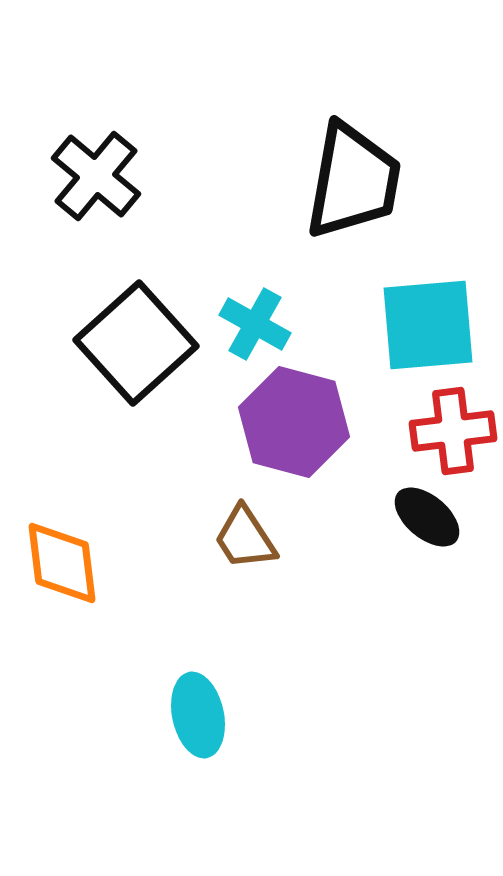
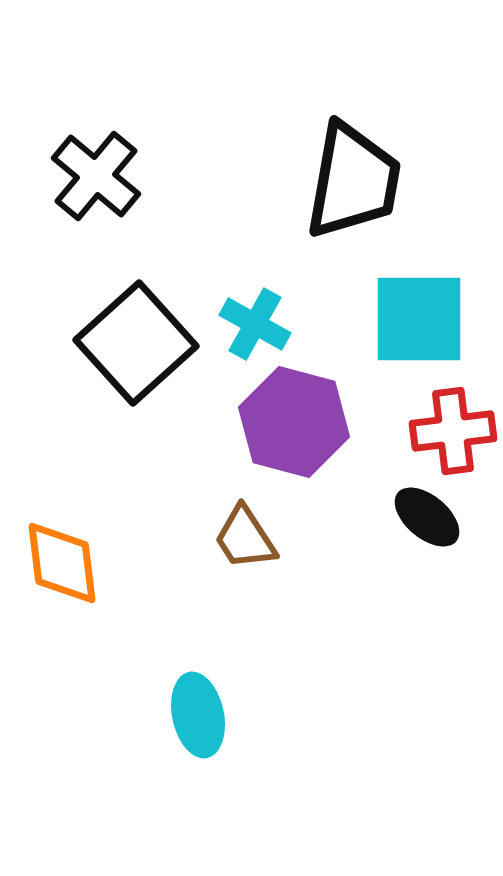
cyan square: moved 9 px left, 6 px up; rotated 5 degrees clockwise
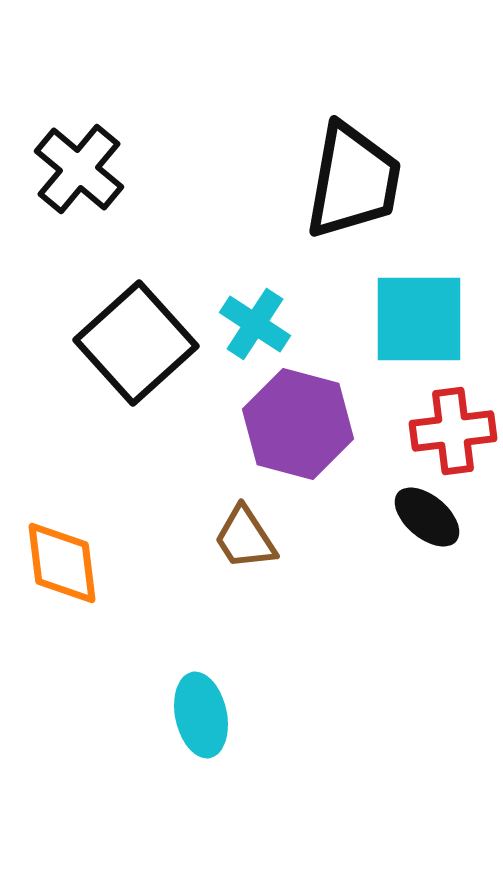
black cross: moved 17 px left, 7 px up
cyan cross: rotated 4 degrees clockwise
purple hexagon: moved 4 px right, 2 px down
cyan ellipse: moved 3 px right
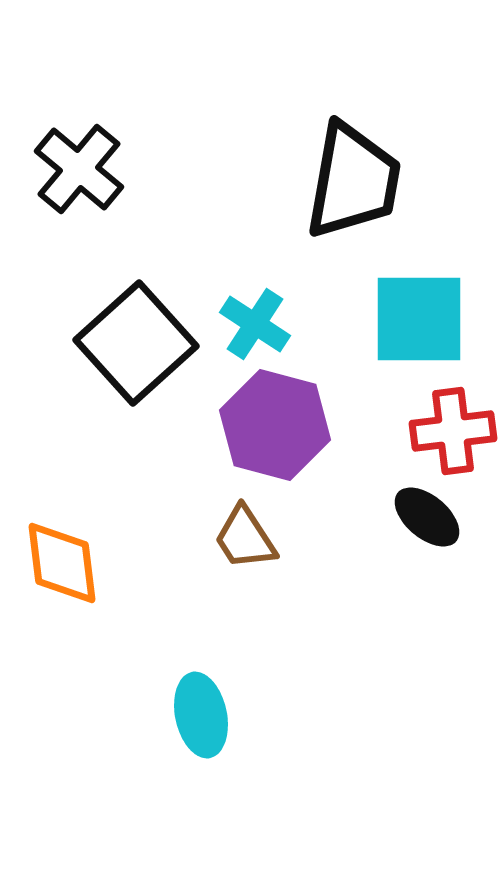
purple hexagon: moved 23 px left, 1 px down
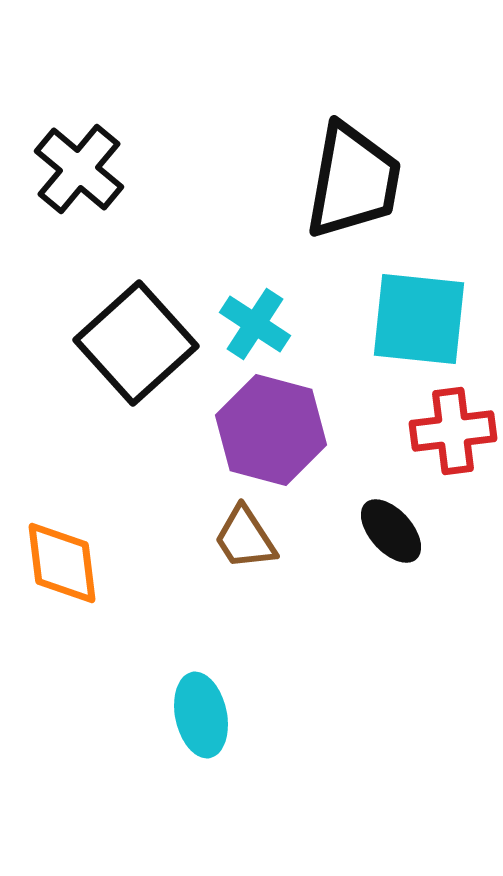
cyan square: rotated 6 degrees clockwise
purple hexagon: moved 4 px left, 5 px down
black ellipse: moved 36 px left, 14 px down; rotated 8 degrees clockwise
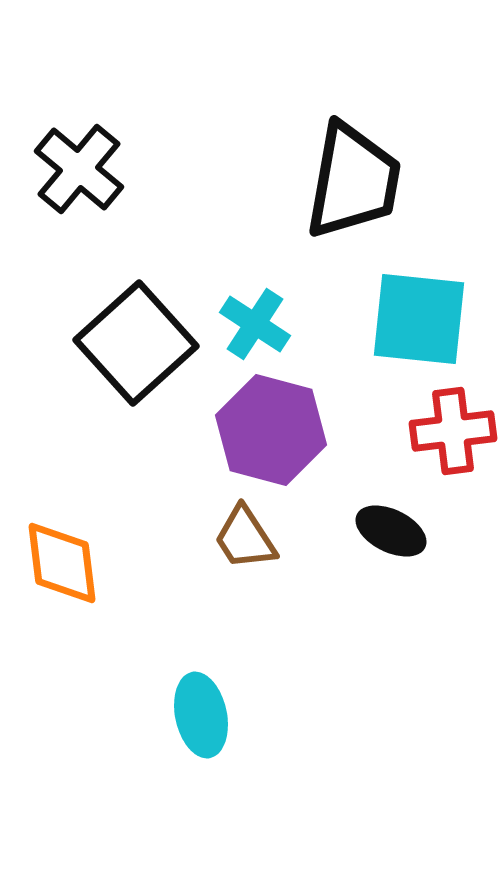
black ellipse: rotated 22 degrees counterclockwise
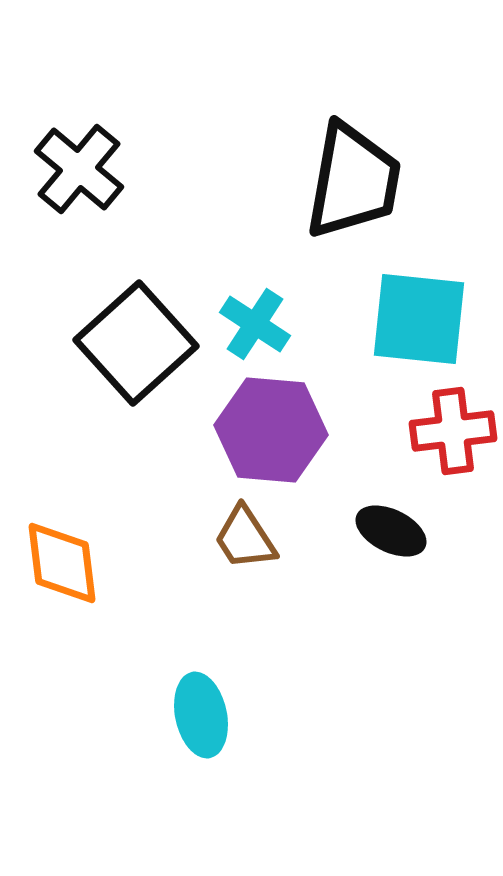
purple hexagon: rotated 10 degrees counterclockwise
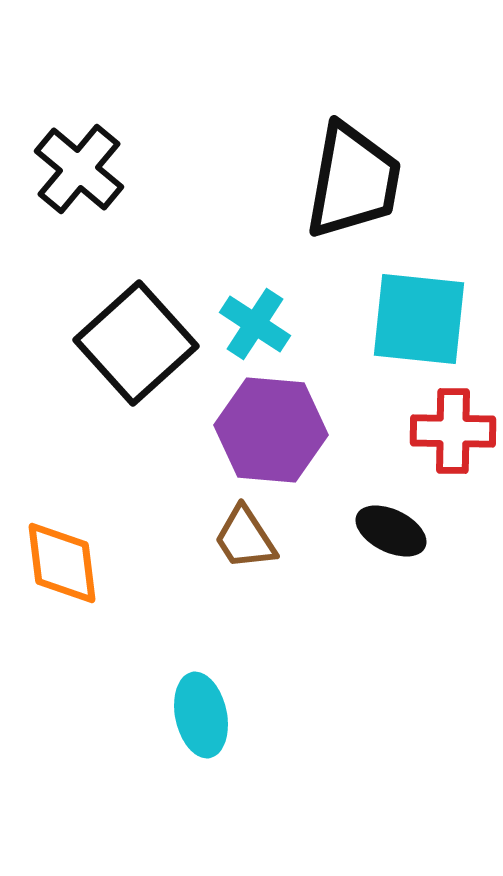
red cross: rotated 8 degrees clockwise
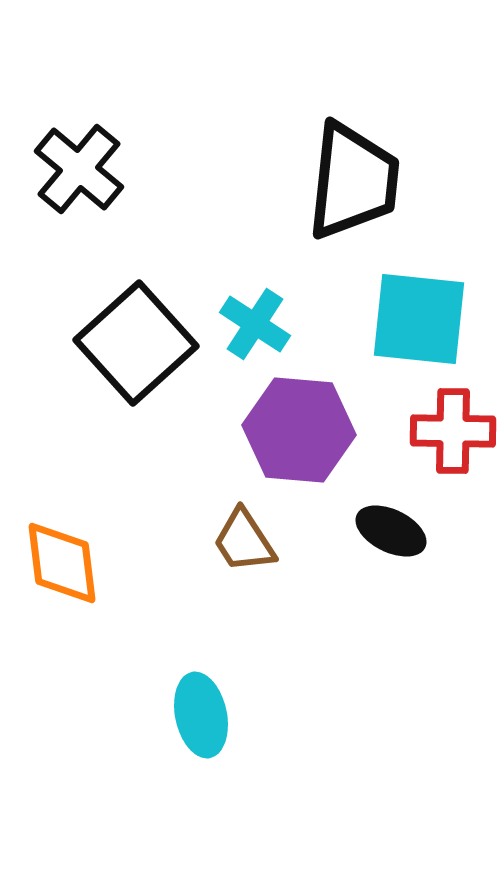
black trapezoid: rotated 4 degrees counterclockwise
purple hexagon: moved 28 px right
brown trapezoid: moved 1 px left, 3 px down
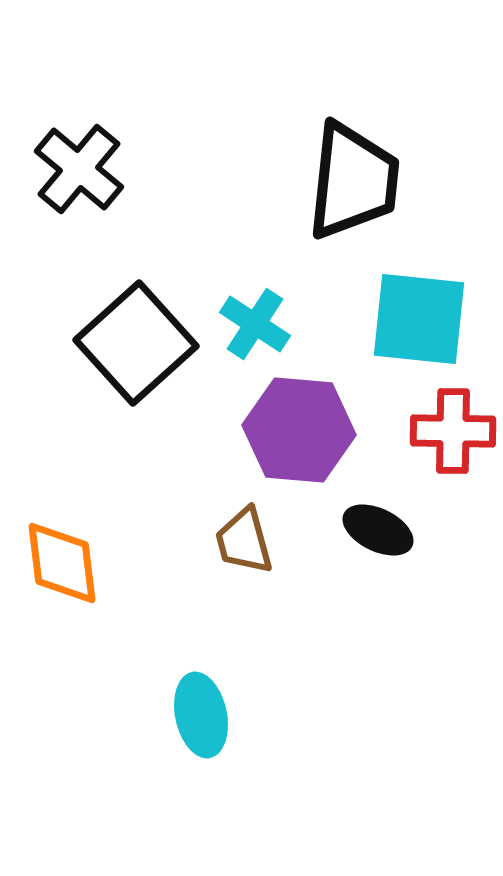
black ellipse: moved 13 px left, 1 px up
brown trapezoid: rotated 18 degrees clockwise
